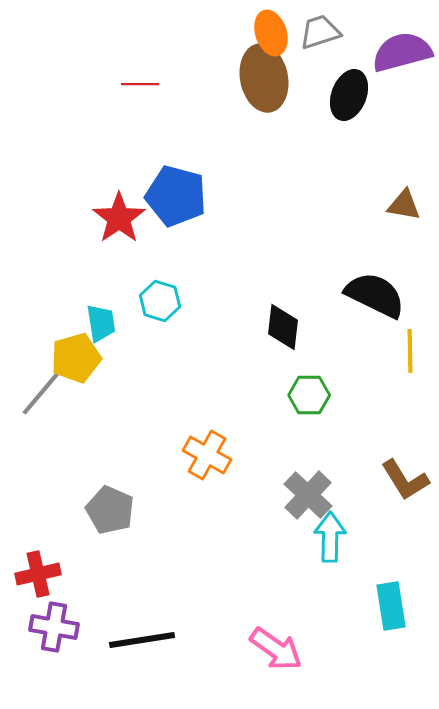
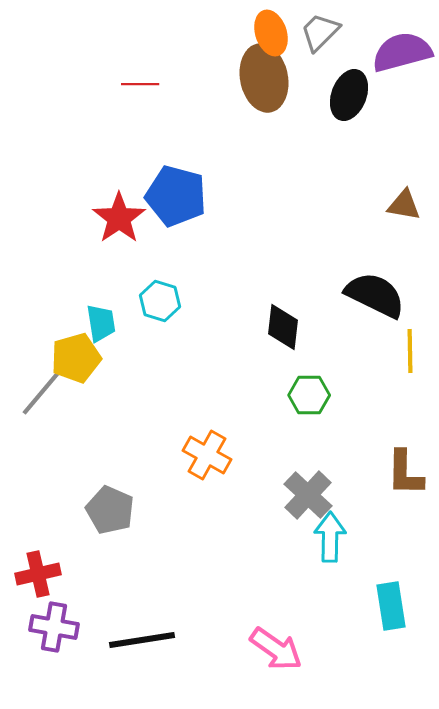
gray trapezoid: rotated 27 degrees counterclockwise
brown L-shape: moved 7 px up; rotated 33 degrees clockwise
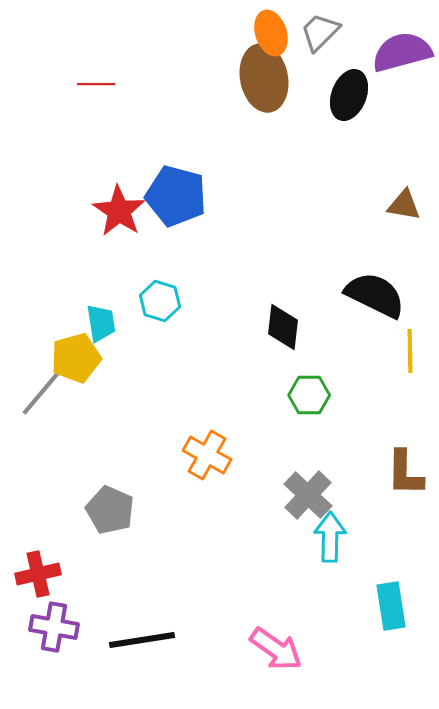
red line: moved 44 px left
red star: moved 7 px up; rotated 4 degrees counterclockwise
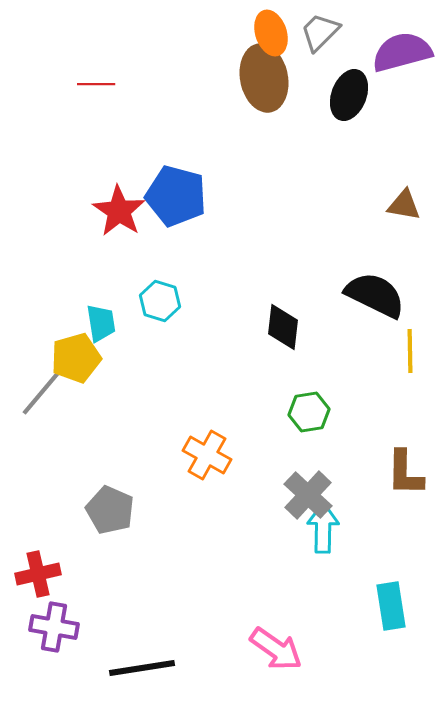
green hexagon: moved 17 px down; rotated 9 degrees counterclockwise
cyan arrow: moved 7 px left, 9 px up
black line: moved 28 px down
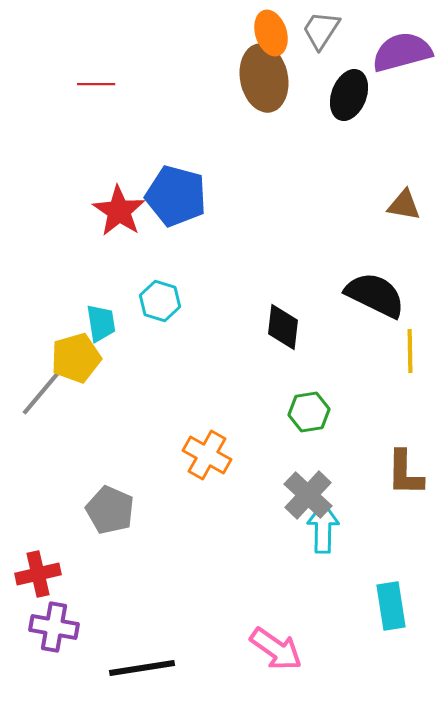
gray trapezoid: moved 1 px right, 2 px up; rotated 12 degrees counterclockwise
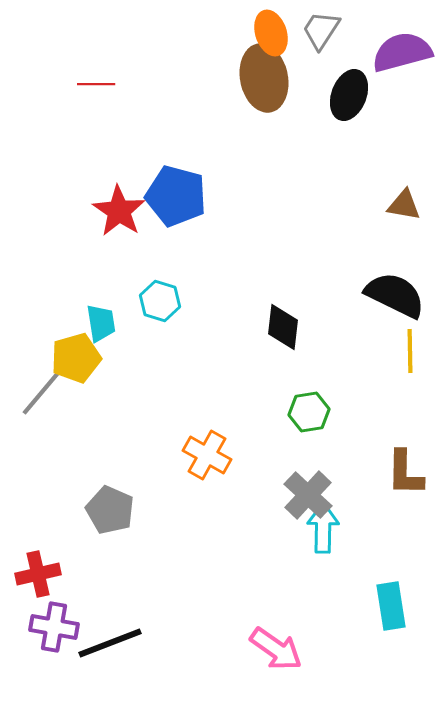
black semicircle: moved 20 px right
black line: moved 32 px left, 25 px up; rotated 12 degrees counterclockwise
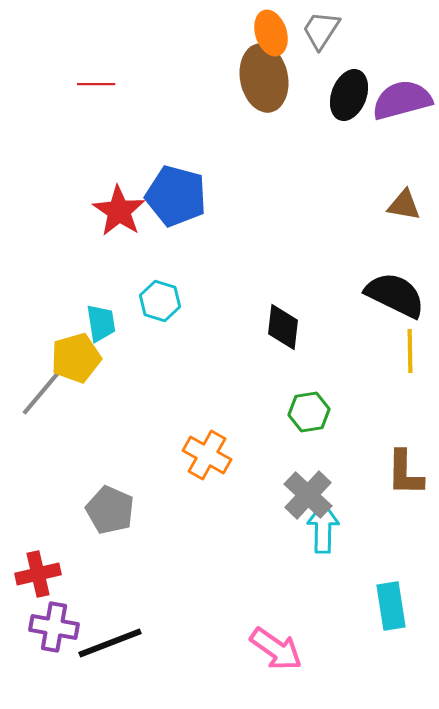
purple semicircle: moved 48 px down
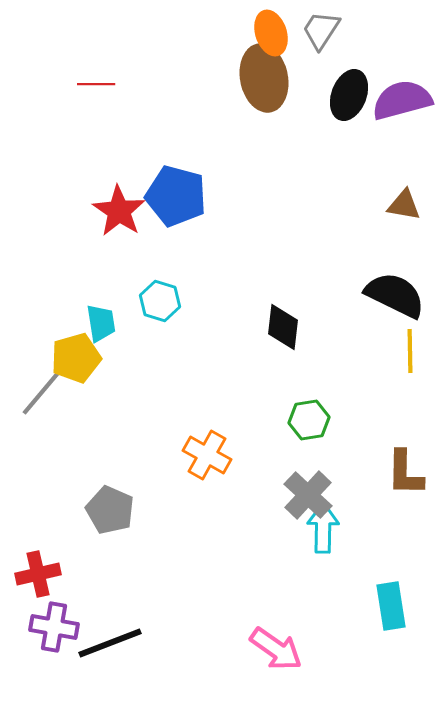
green hexagon: moved 8 px down
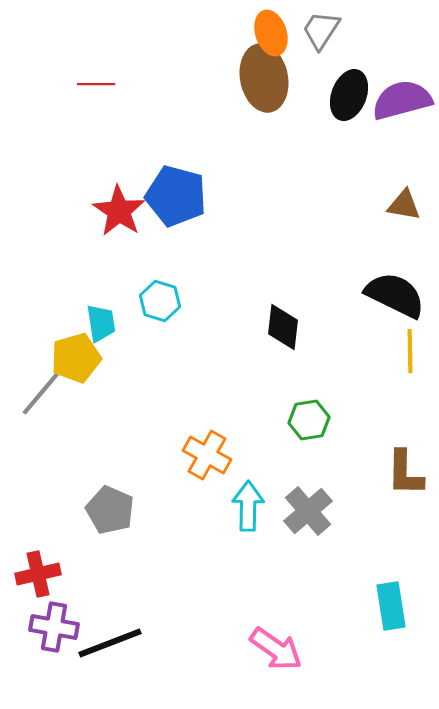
gray cross: moved 16 px down; rotated 6 degrees clockwise
cyan arrow: moved 75 px left, 22 px up
